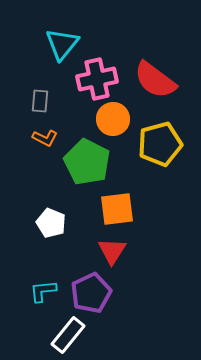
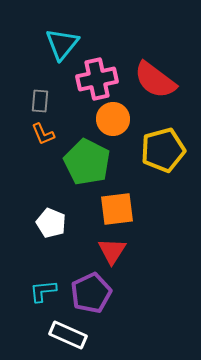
orange L-shape: moved 2 px left, 4 px up; rotated 40 degrees clockwise
yellow pentagon: moved 3 px right, 6 px down
white rectangle: rotated 75 degrees clockwise
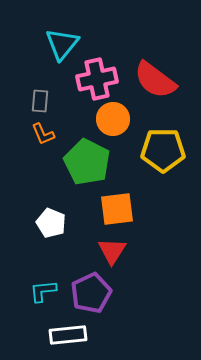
yellow pentagon: rotated 15 degrees clockwise
white rectangle: rotated 30 degrees counterclockwise
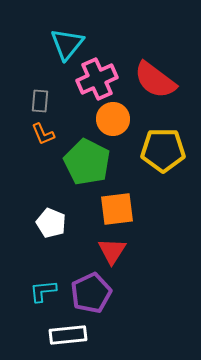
cyan triangle: moved 5 px right
pink cross: rotated 12 degrees counterclockwise
